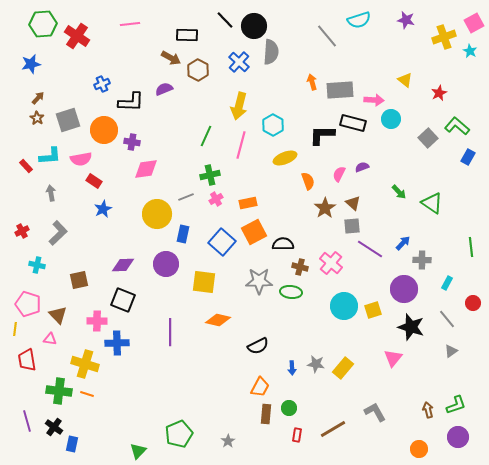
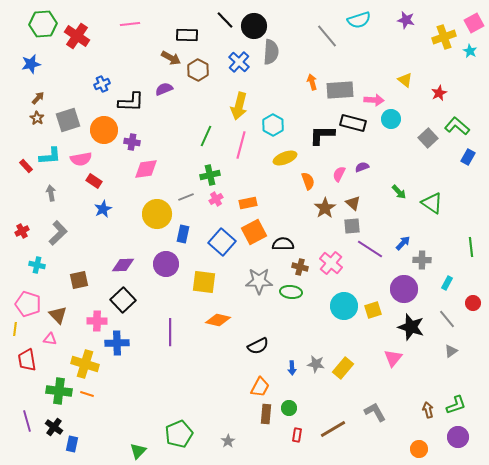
black square at (123, 300): rotated 25 degrees clockwise
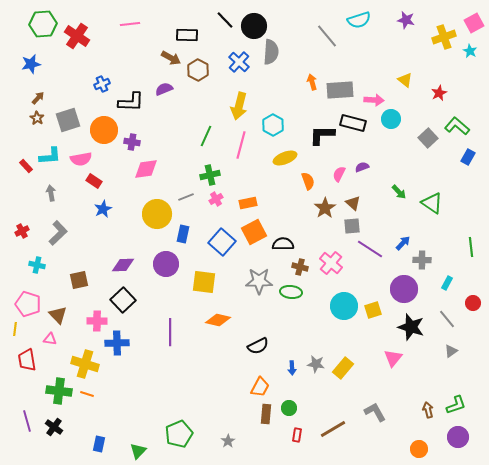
blue rectangle at (72, 444): moved 27 px right
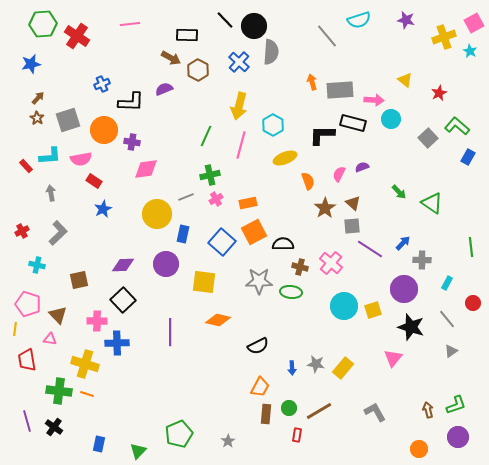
brown line at (333, 429): moved 14 px left, 18 px up
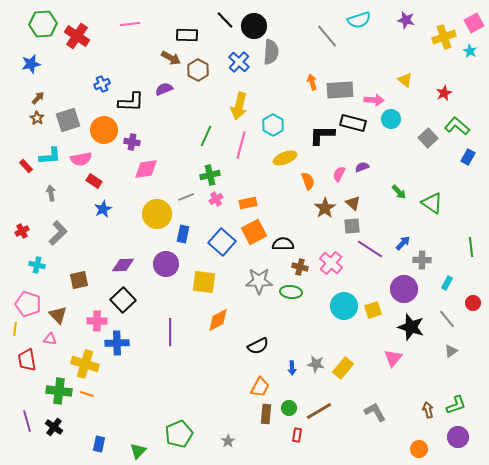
red star at (439, 93): moved 5 px right
orange diamond at (218, 320): rotated 40 degrees counterclockwise
